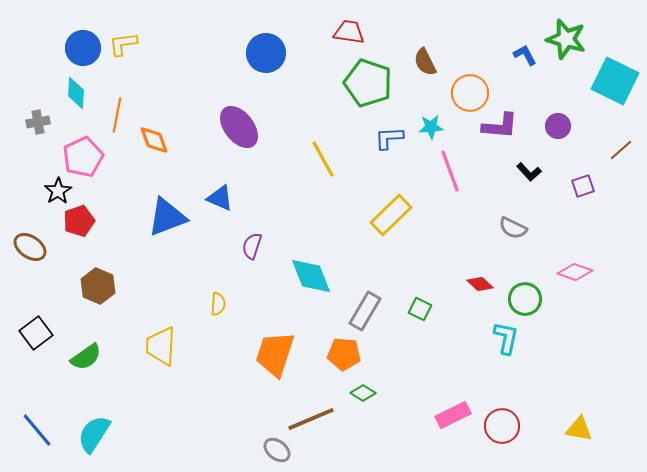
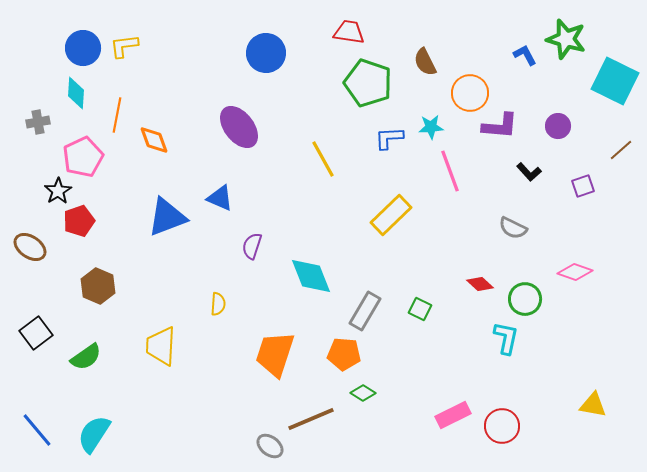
yellow L-shape at (123, 44): moved 1 px right, 2 px down
yellow triangle at (579, 429): moved 14 px right, 24 px up
gray ellipse at (277, 450): moved 7 px left, 4 px up
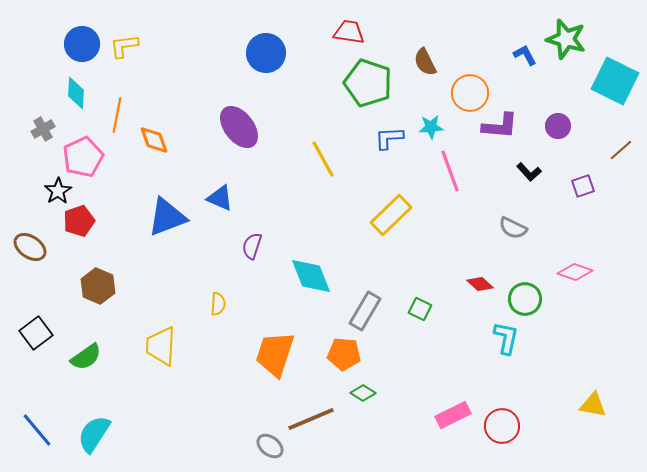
blue circle at (83, 48): moved 1 px left, 4 px up
gray cross at (38, 122): moved 5 px right, 7 px down; rotated 20 degrees counterclockwise
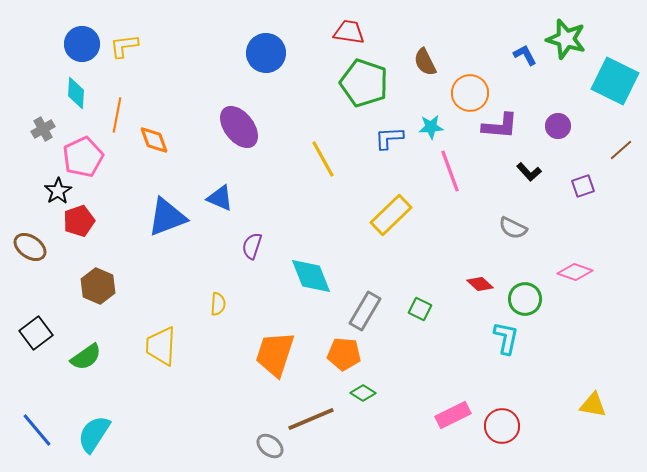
green pentagon at (368, 83): moved 4 px left
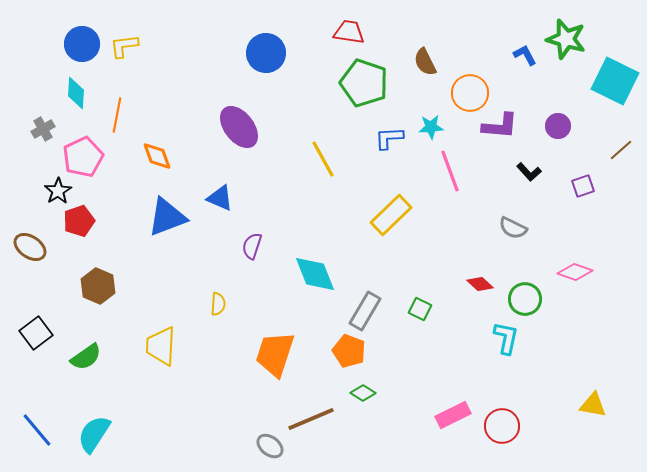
orange diamond at (154, 140): moved 3 px right, 16 px down
cyan diamond at (311, 276): moved 4 px right, 2 px up
orange pentagon at (344, 354): moved 5 px right, 3 px up; rotated 16 degrees clockwise
